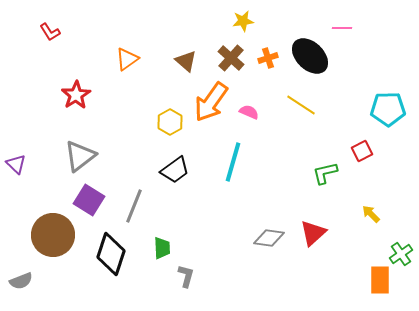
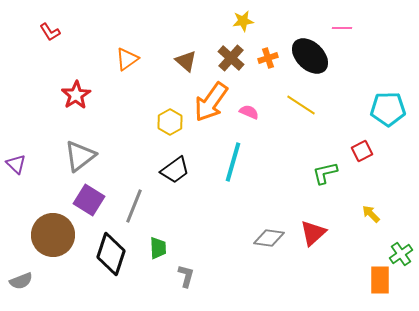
green trapezoid: moved 4 px left
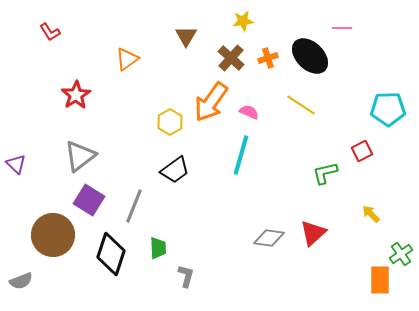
brown triangle: moved 25 px up; rotated 20 degrees clockwise
cyan line: moved 8 px right, 7 px up
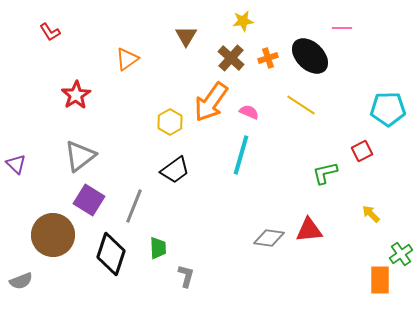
red triangle: moved 4 px left, 3 px up; rotated 36 degrees clockwise
